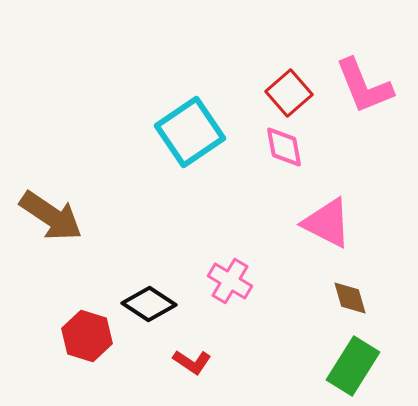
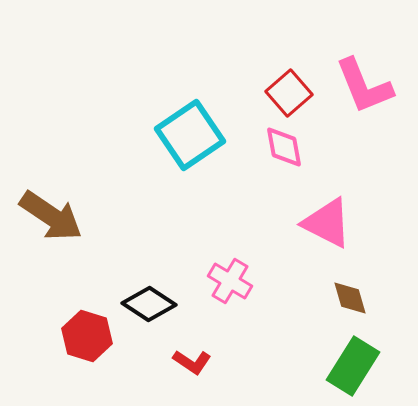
cyan square: moved 3 px down
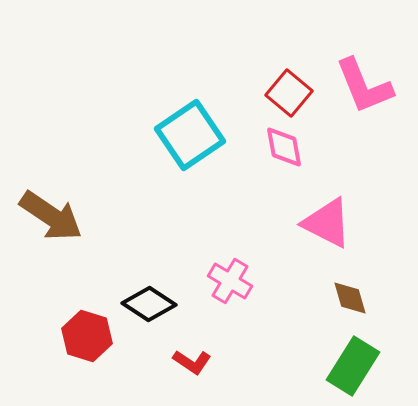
red square: rotated 9 degrees counterclockwise
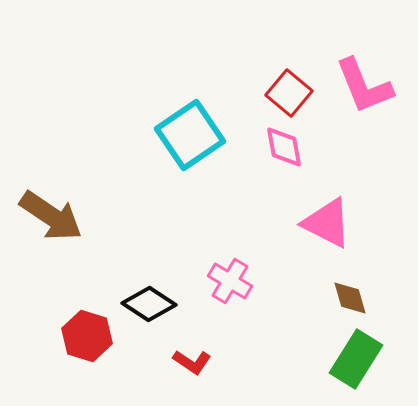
green rectangle: moved 3 px right, 7 px up
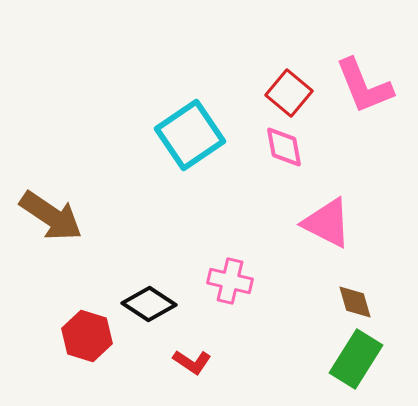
pink cross: rotated 18 degrees counterclockwise
brown diamond: moved 5 px right, 4 px down
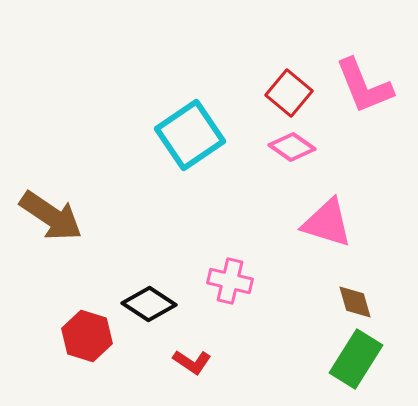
pink diamond: moved 8 px right; rotated 45 degrees counterclockwise
pink triangle: rotated 10 degrees counterclockwise
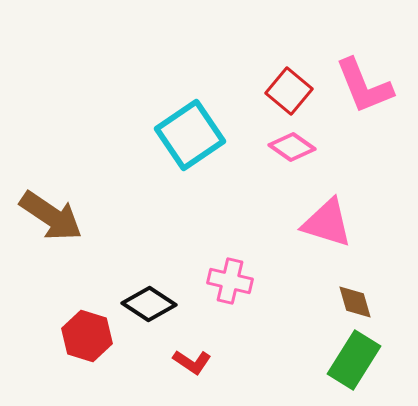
red square: moved 2 px up
green rectangle: moved 2 px left, 1 px down
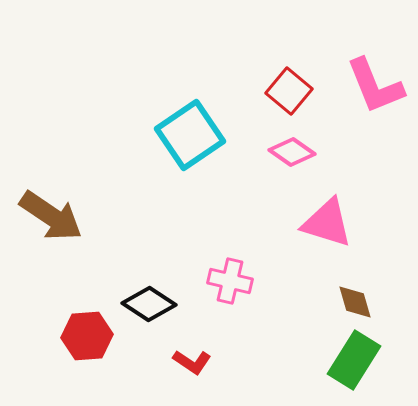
pink L-shape: moved 11 px right
pink diamond: moved 5 px down
red hexagon: rotated 21 degrees counterclockwise
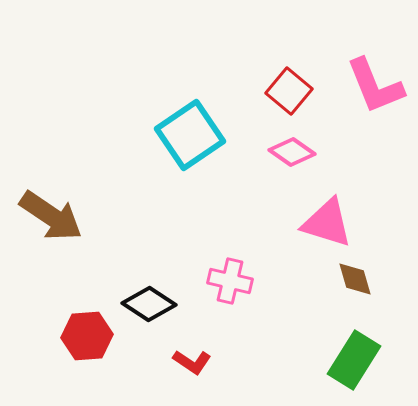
brown diamond: moved 23 px up
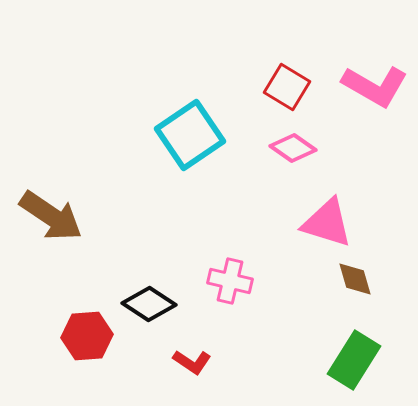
pink L-shape: rotated 38 degrees counterclockwise
red square: moved 2 px left, 4 px up; rotated 9 degrees counterclockwise
pink diamond: moved 1 px right, 4 px up
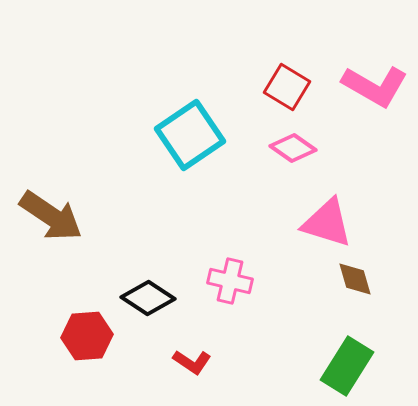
black diamond: moved 1 px left, 6 px up
green rectangle: moved 7 px left, 6 px down
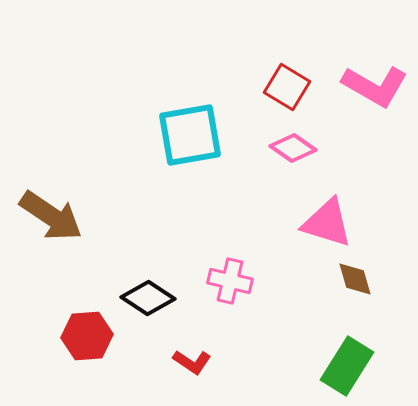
cyan square: rotated 24 degrees clockwise
